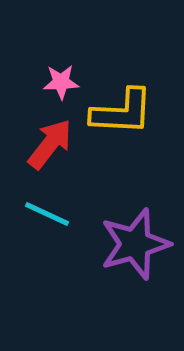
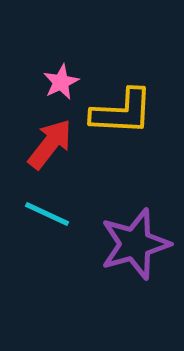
pink star: rotated 24 degrees counterclockwise
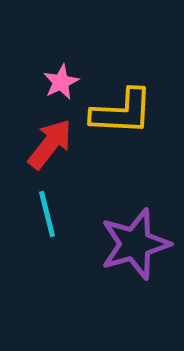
cyan line: rotated 51 degrees clockwise
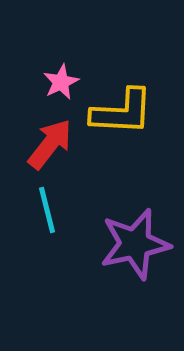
cyan line: moved 4 px up
purple star: rotated 4 degrees clockwise
